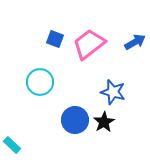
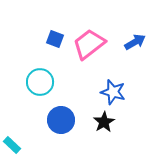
blue circle: moved 14 px left
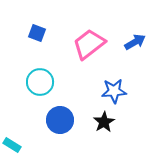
blue square: moved 18 px left, 6 px up
blue star: moved 1 px right, 1 px up; rotated 20 degrees counterclockwise
blue circle: moved 1 px left
cyan rectangle: rotated 12 degrees counterclockwise
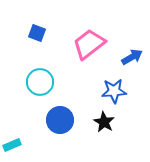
blue arrow: moved 3 px left, 15 px down
black star: rotated 10 degrees counterclockwise
cyan rectangle: rotated 54 degrees counterclockwise
